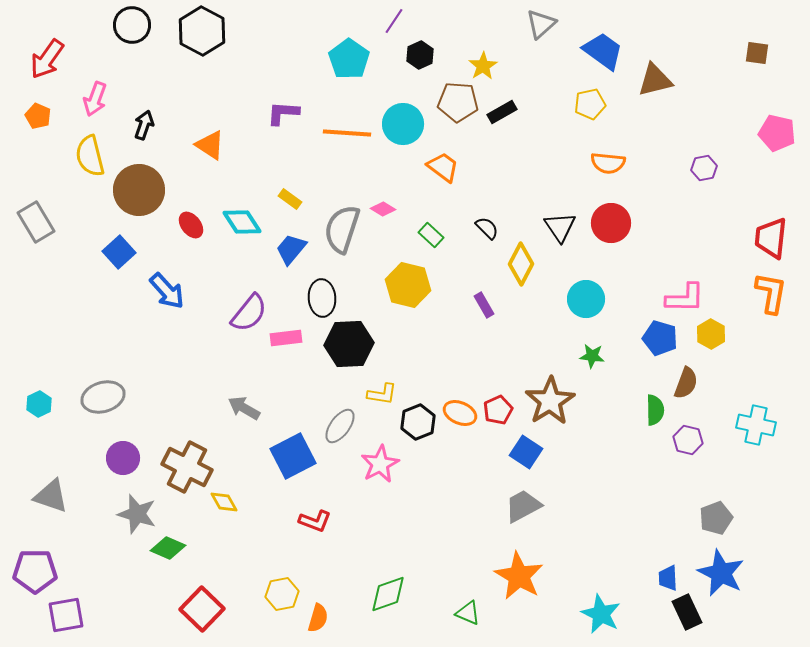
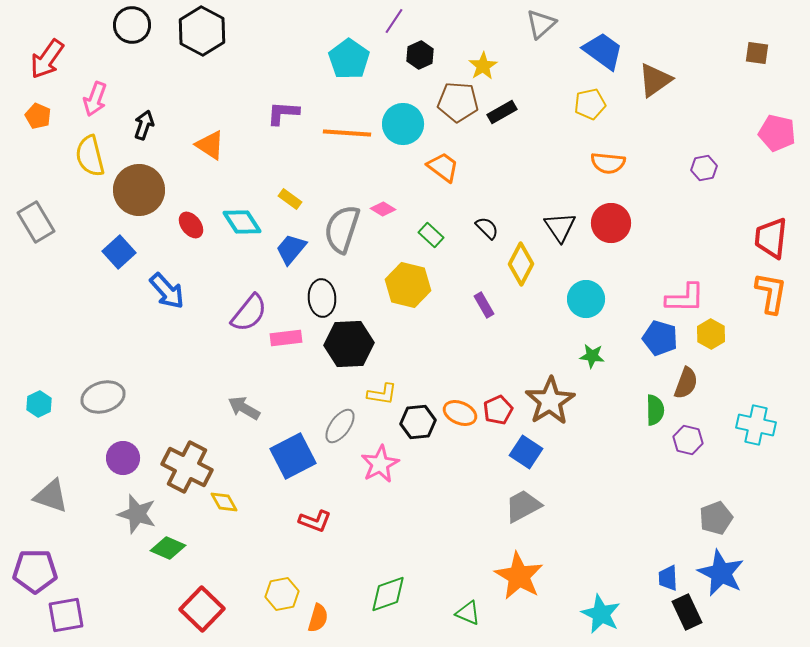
brown triangle at (655, 80): rotated 21 degrees counterclockwise
black hexagon at (418, 422): rotated 16 degrees clockwise
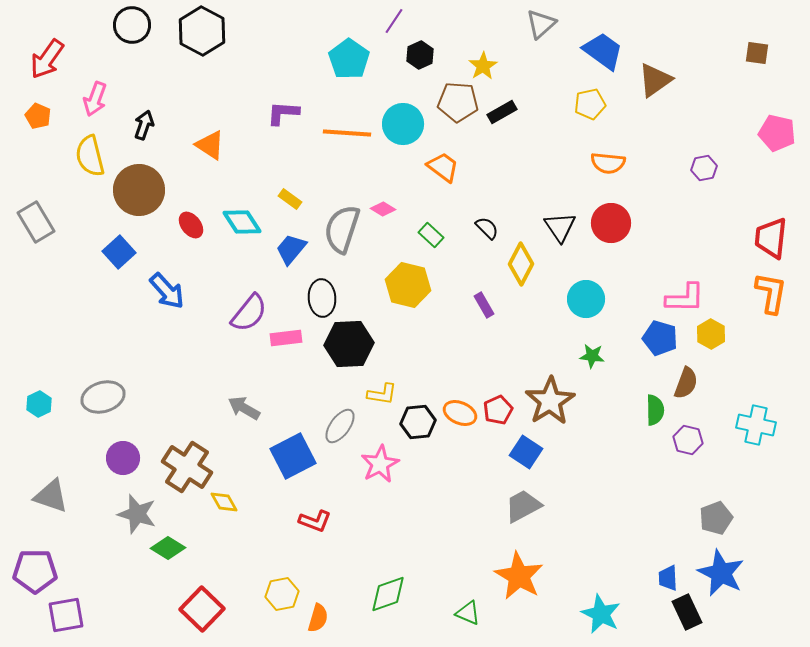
brown cross at (187, 467): rotated 6 degrees clockwise
green diamond at (168, 548): rotated 8 degrees clockwise
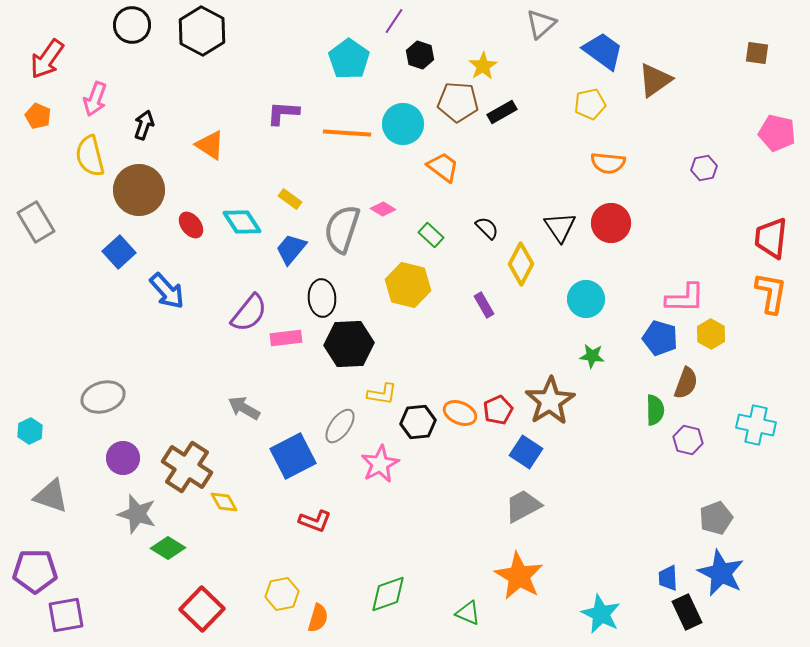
black hexagon at (420, 55): rotated 16 degrees counterclockwise
cyan hexagon at (39, 404): moved 9 px left, 27 px down
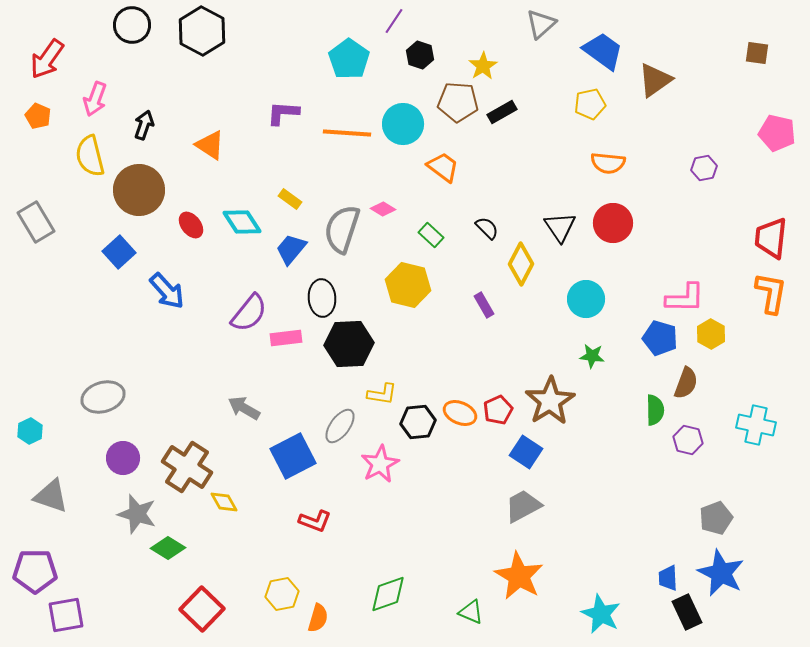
red circle at (611, 223): moved 2 px right
green triangle at (468, 613): moved 3 px right, 1 px up
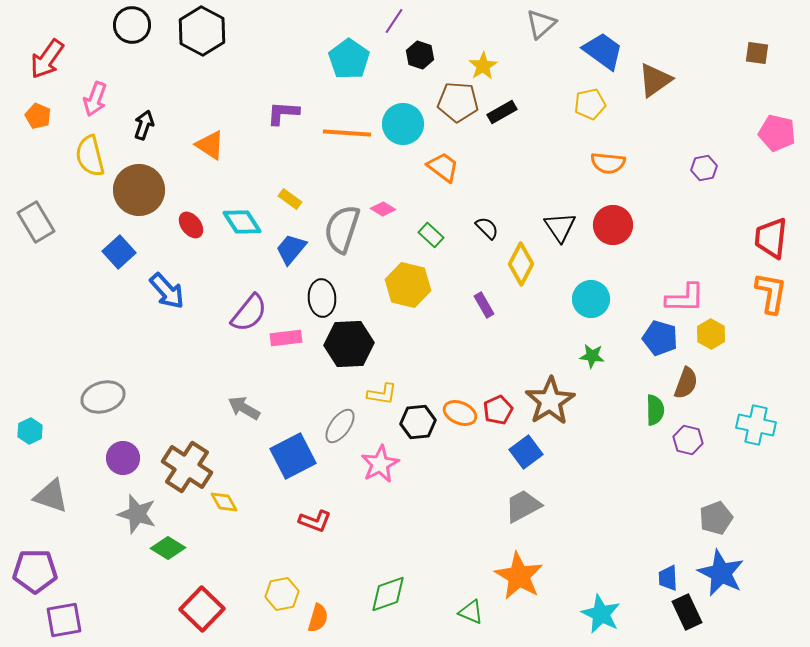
red circle at (613, 223): moved 2 px down
cyan circle at (586, 299): moved 5 px right
blue square at (526, 452): rotated 20 degrees clockwise
purple square at (66, 615): moved 2 px left, 5 px down
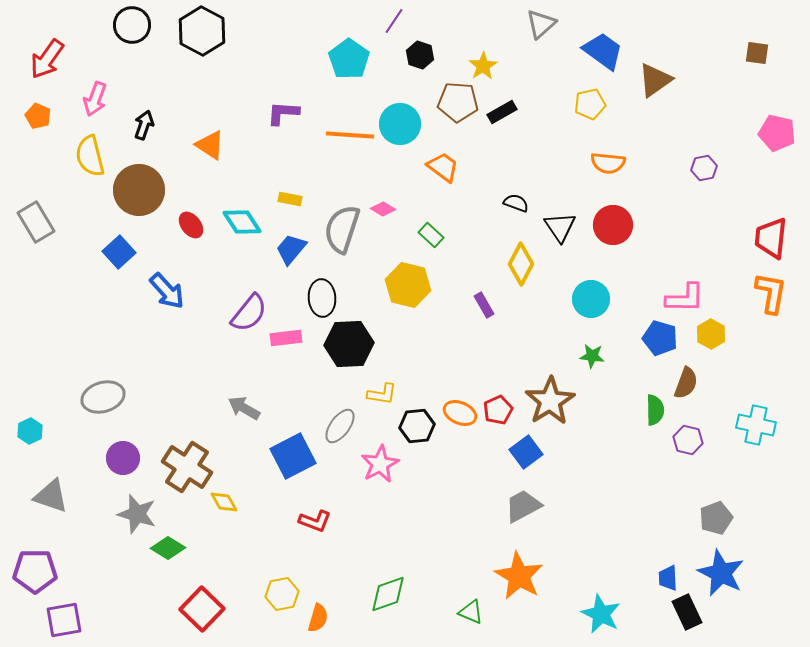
cyan circle at (403, 124): moved 3 px left
orange line at (347, 133): moved 3 px right, 2 px down
yellow rectangle at (290, 199): rotated 25 degrees counterclockwise
black semicircle at (487, 228): moved 29 px right, 25 px up; rotated 25 degrees counterclockwise
black hexagon at (418, 422): moved 1 px left, 4 px down
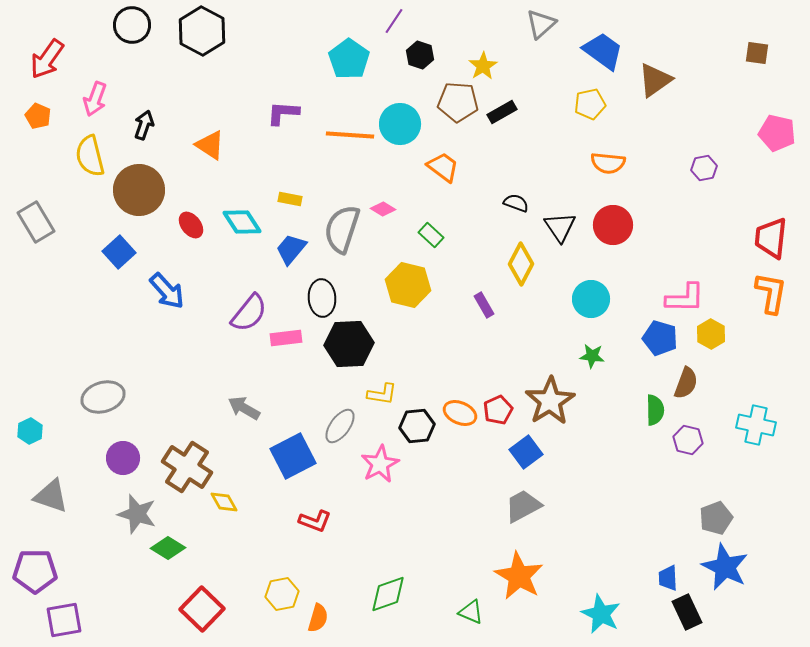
blue star at (721, 573): moved 4 px right, 6 px up
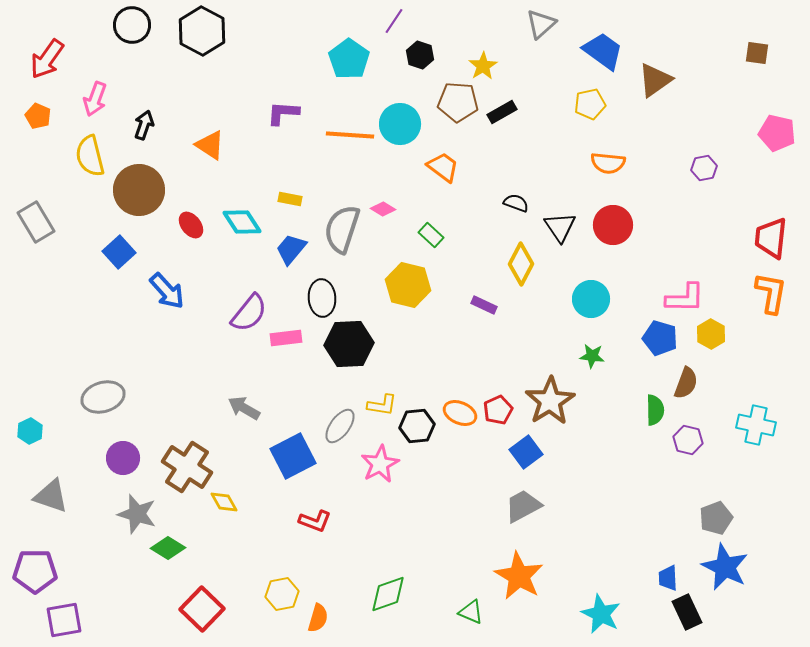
purple rectangle at (484, 305): rotated 35 degrees counterclockwise
yellow L-shape at (382, 394): moved 11 px down
